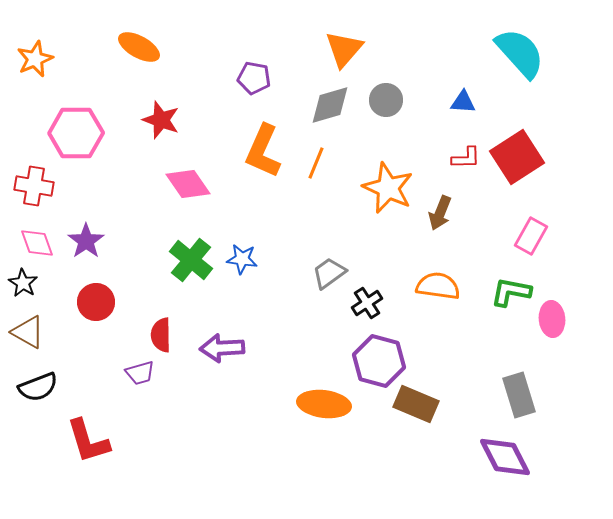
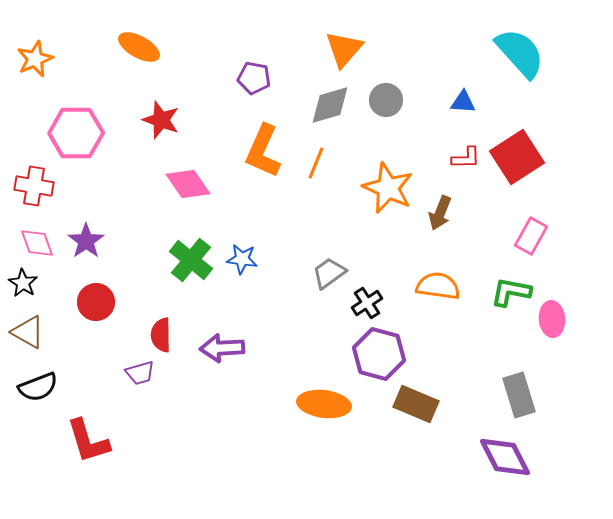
purple hexagon at (379, 361): moved 7 px up
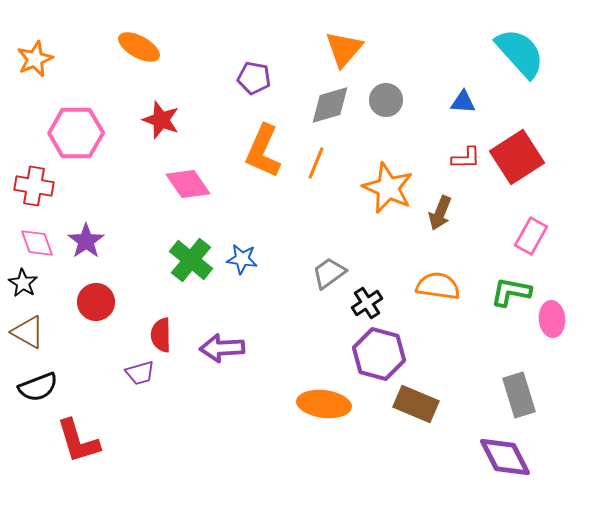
red L-shape at (88, 441): moved 10 px left
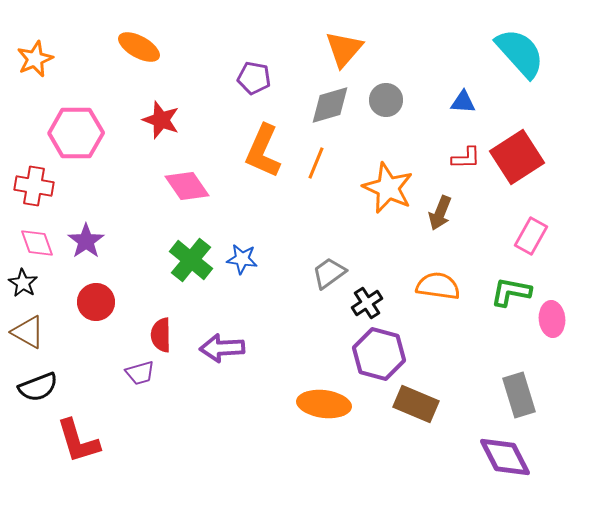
pink diamond at (188, 184): moved 1 px left, 2 px down
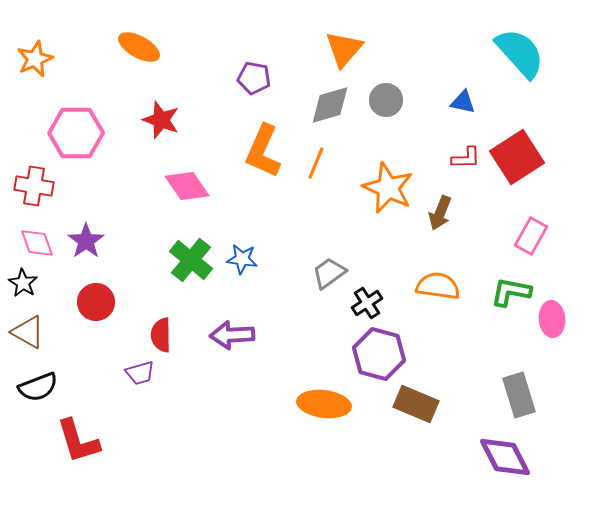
blue triangle at (463, 102): rotated 8 degrees clockwise
purple arrow at (222, 348): moved 10 px right, 13 px up
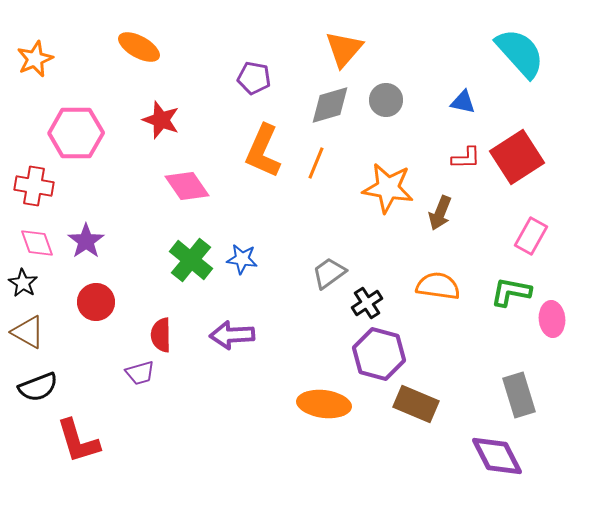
orange star at (388, 188): rotated 15 degrees counterclockwise
purple diamond at (505, 457): moved 8 px left, 1 px up
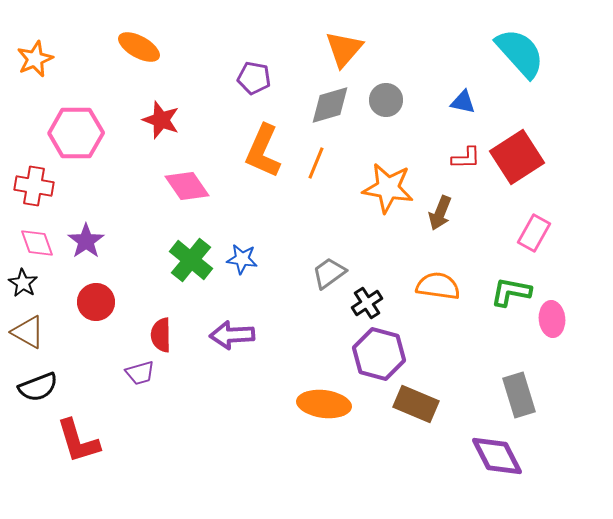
pink rectangle at (531, 236): moved 3 px right, 3 px up
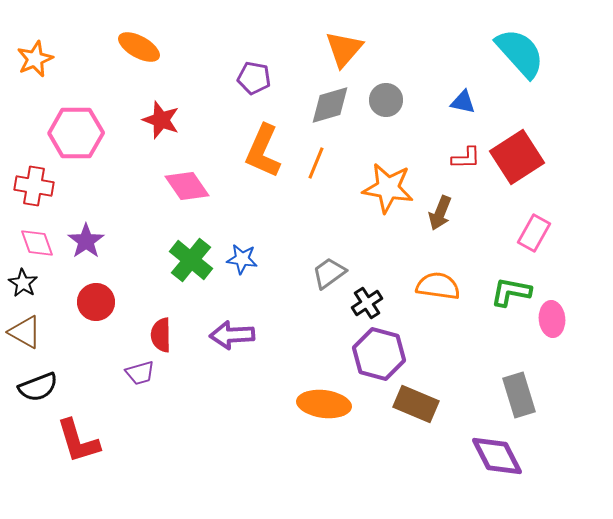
brown triangle at (28, 332): moved 3 px left
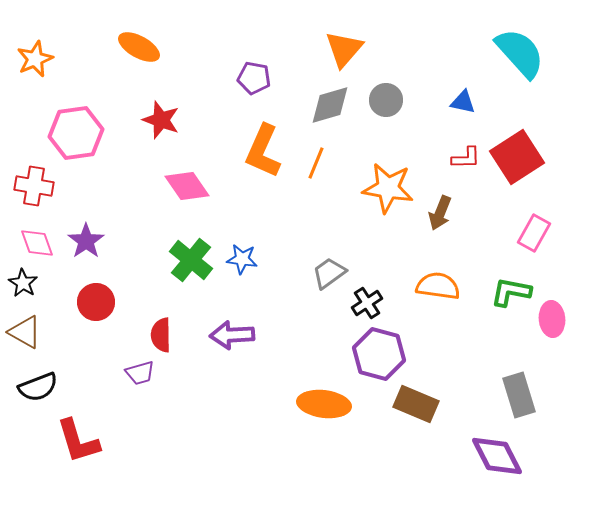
pink hexagon at (76, 133): rotated 8 degrees counterclockwise
